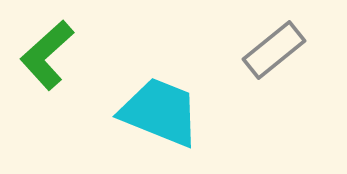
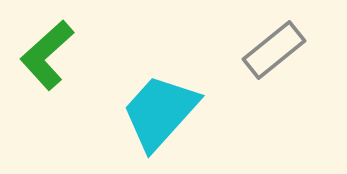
cyan trapezoid: rotated 70 degrees counterclockwise
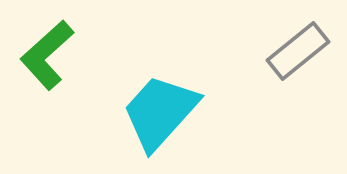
gray rectangle: moved 24 px right, 1 px down
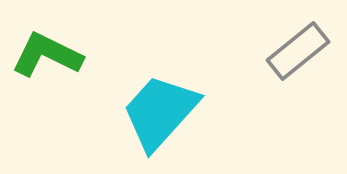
green L-shape: rotated 68 degrees clockwise
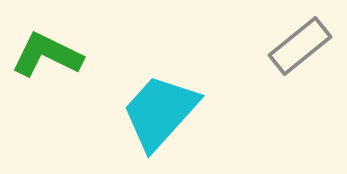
gray rectangle: moved 2 px right, 5 px up
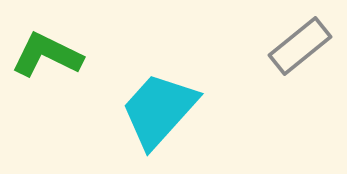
cyan trapezoid: moved 1 px left, 2 px up
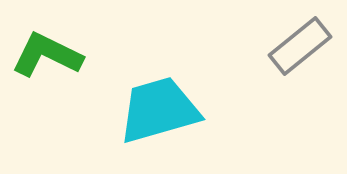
cyan trapezoid: rotated 32 degrees clockwise
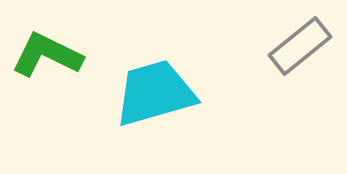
cyan trapezoid: moved 4 px left, 17 px up
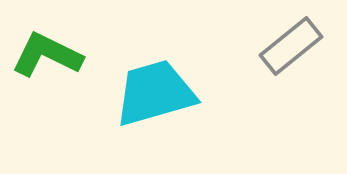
gray rectangle: moved 9 px left
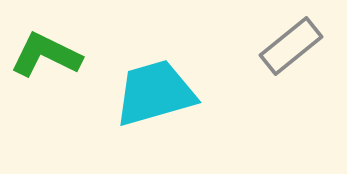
green L-shape: moved 1 px left
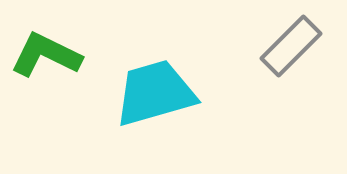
gray rectangle: rotated 6 degrees counterclockwise
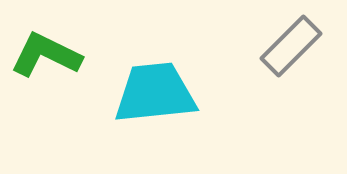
cyan trapezoid: rotated 10 degrees clockwise
